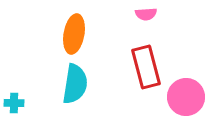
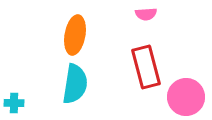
orange ellipse: moved 1 px right, 1 px down
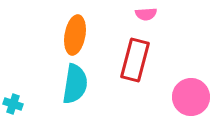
red rectangle: moved 11 px left, 7 px up; rotated 30 degrees clockwise
pink circle: moved 5 px right
cyan cross: moved 1 px left, 1 px down; rotated 18 degrees clockwise
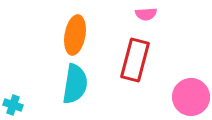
cyan cross: moved 1 px down
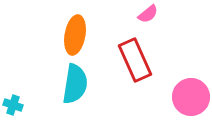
pink semicircle: moved 2 px right; rotated 35 degrees counterclockwise
red rectangle: rotated 39 degrees counterclockwise
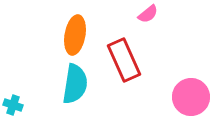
red rectangle: moved 11 px left
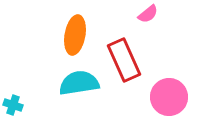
cyan semicircle: moved 4 px right, 1 px up; rotated 108 degrees counterclockwise
pink circle: moved 22 px left
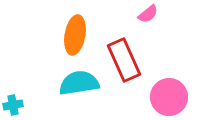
cyan cross: rotated 30 degrees counterclockwise
